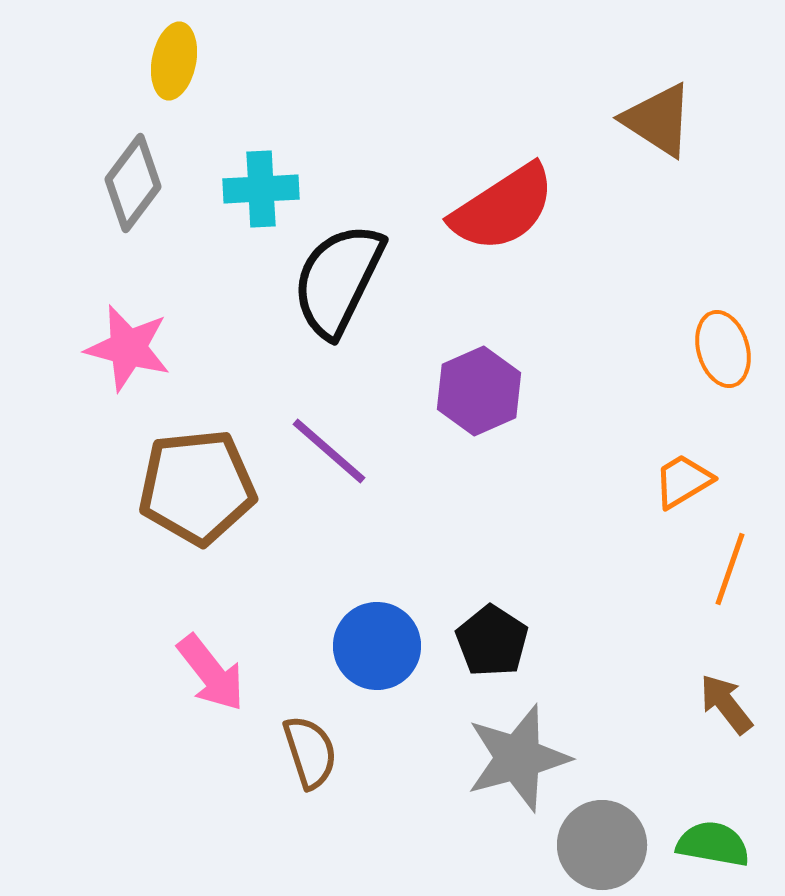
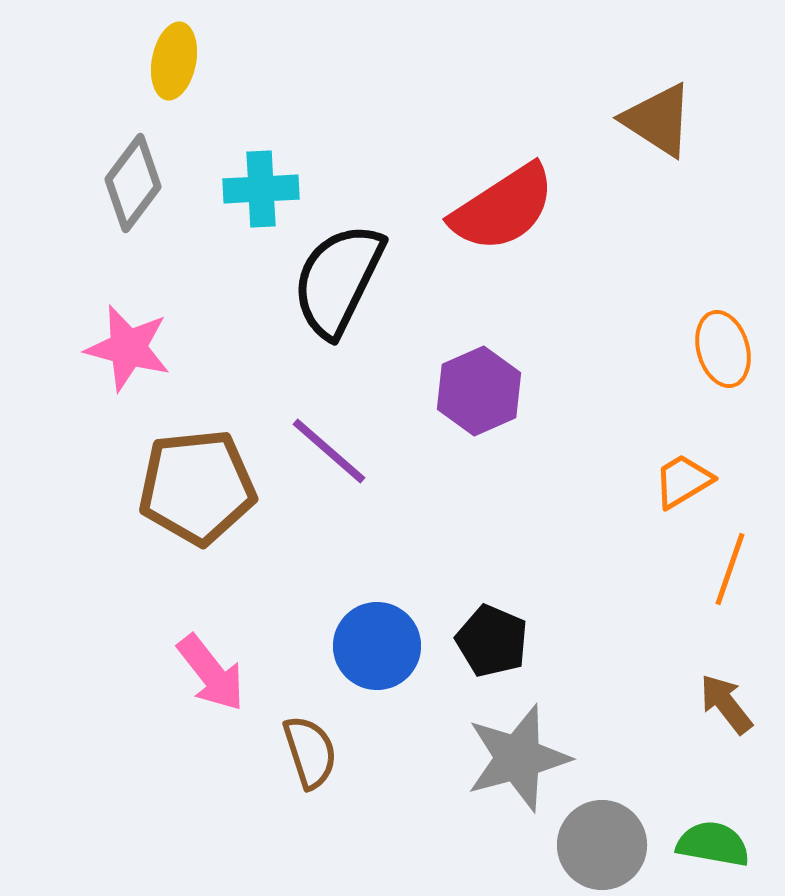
black pentagon: rotated 10 degrees counterclockwise
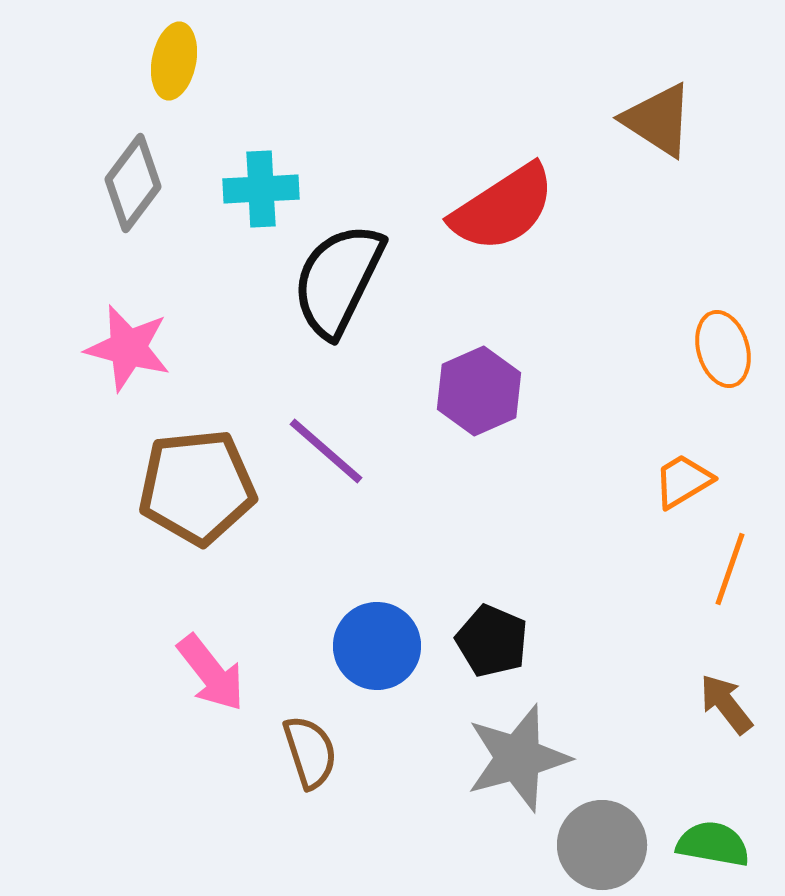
purple line: moved 3 px left
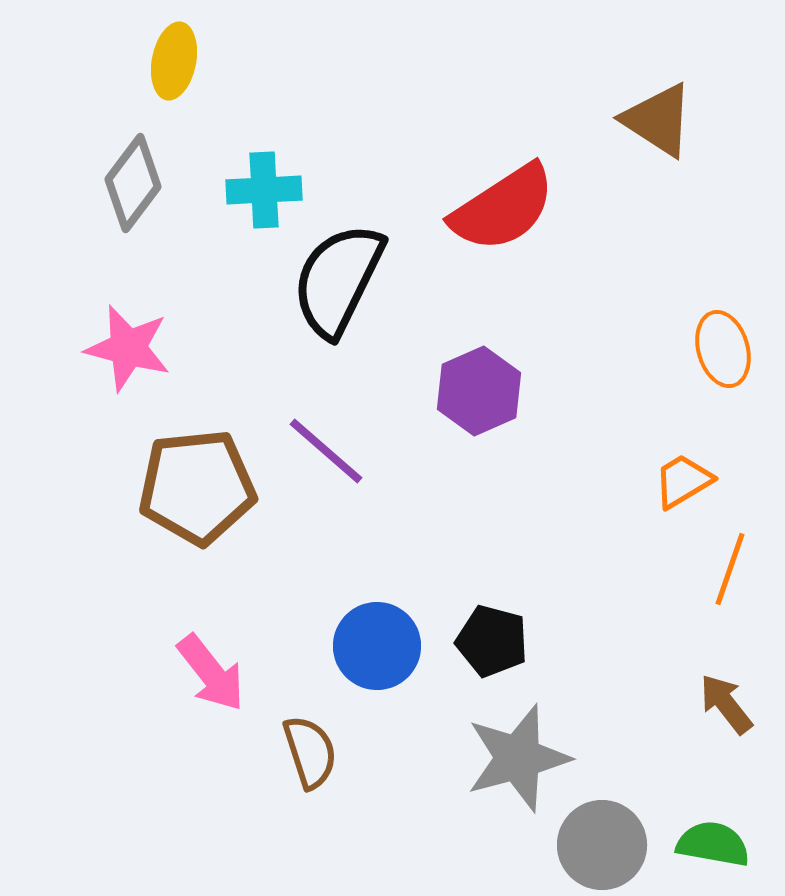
cyan cross: moved 3 px right, 1 px down
black pentagon: rotated 8 degrees counterclockwise
